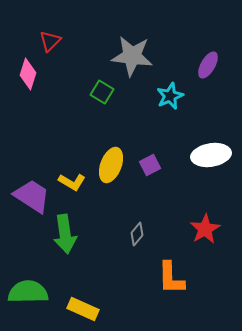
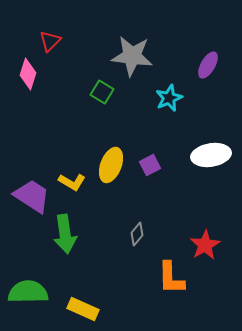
cyan star: moved 1 px left, 2 px down
red star: moved 16 px down
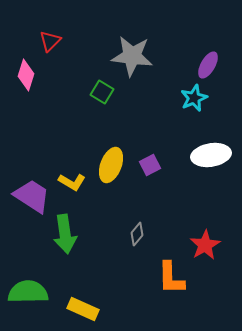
pink diamond: moved 2 px left, 1 px down
cyan star: moved 25 px right
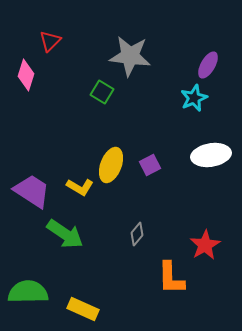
gray star: moved 2 px left
yellow L-shape: moved 8 px right, 5 px down
purple trapezoid: moved 5 px up
green arrow: rotated 48 degrees counterclockwise
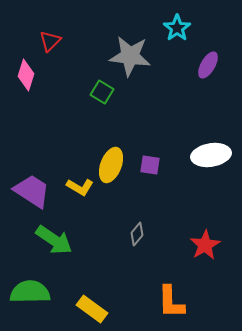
cyan star: moved 17 px left, 70 px up; rotated 12 degrees counterclockwise
purple square: rotated 35 degrees clockwise
green arrow: moved 11 px left, 6 px down
orange L-shape: moved 24 px down
green semicircle: moved 2 px right
yellow rectangle: moved 9 px right; rotated 12 degrees clockwise
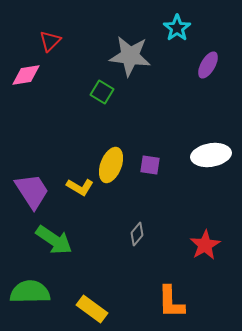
pink diamond: rotated 64 degrees clockwise
purple trapezoid: rotated 24 degrees clockwise
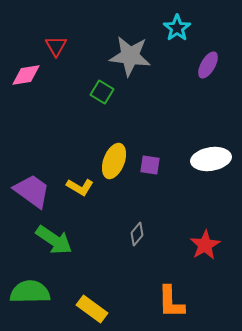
red triangle: moved 6 px right, 5 px down; rotated 15 degrees counterclockwise
white ellipse: moved 4 px down
yellow ellipse: moved 3 px right, 4 px up
purple trapezoid: rotated 21 degrees counterclockwise
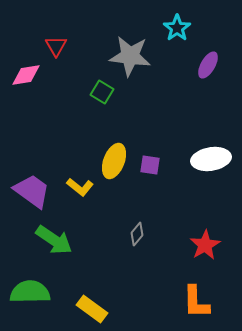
yellow L-shape: rotated 8 degrees clockwise
orange L-shape: moved 25 px right
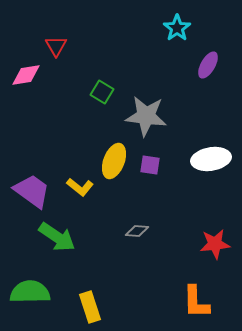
gray star: moved 16 px right, 60 px down
gray diamond: moved 3 px up; rotated 55 degrees clockwise
green arrow: moved 3 px right, 3 px up
red star: moved 10 px right, 1 px up; rotated 24 degrees clockwise
yellow rectangle: moved 2 px left, 2 px up; rotated 36 degrees clockwise
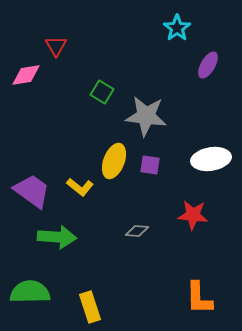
green arrow: rotated 30 degrees counterclockwise
red star: moved 22 px left, 29 px up; rotated 12 degrees clockwise
orange L-shape: moved 3 px right, 4 px up
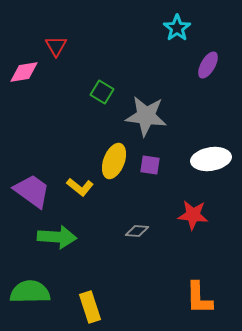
pink diamond: moved 2 px left, 3 px up
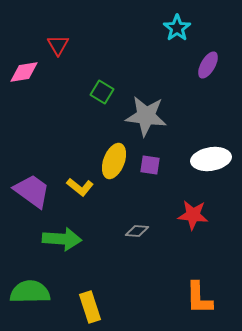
red triangle: moved 2 px right, 1 px up
green arrow: moved 5 px right, 2 px down
